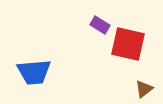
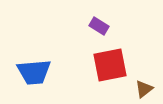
purple rectangle: moved 1 px left, 1 px down
red square: moved 18 px left, 21 px down; rotated 24 degrees counterclockwise
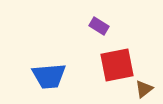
red square: moved 7 px right
blue trapezoid: moved 15 px right, 4 px down
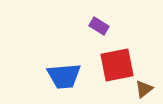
blue trapezoid: moved 15 px right
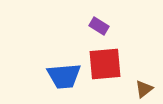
red square: moved 12 px left, 1 px up; rotated 6 degrees clockwise
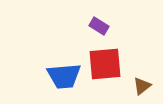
brown triangle: moved 2 px left, 3 px up
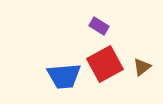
red square: rotated 24 degrees counterclockwise
brown triangle: moved 19 px up
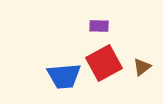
purple rectangle: rotated 30 degrees counterclockwise
red square: moved 1 px left, 1 px up
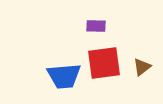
purple rectangle: moved 3 px left
red square: rotated 21 degrees clockwise
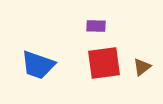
blue trapezoid: moved 26 px left, 11 px up; rotated 24 degrees clockwise
